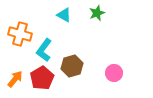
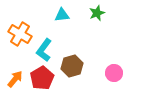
cyan triangle: moved 2 px left; rotated 35 degrees counterclockwise
orange cross: rotated 15 degrees clockwise
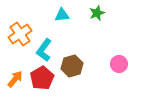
orange cross: rotated 25 degrees clockwise
pink circle: moved 5 px right, 9 px up
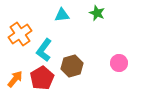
green star: rotated 28 degrees counterclockwise
pink circle: moved 1 px up
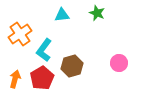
orange arrow: rotated 24 degrees counterclockwise
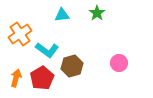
green star: rotated 14 degrees clockwise
cyan L-shape: moved 3 px right; rotated 90 degrees counterclockwise
orange arrow: moved 1 px right, 1 px up
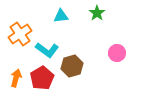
cyan triangle: moved 1 px left, 1 px down
pink circle: moved 2 px left, 10 px up
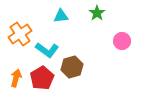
pink circle: moved 5 px right, 12 px up
brown hexagon: moved 1 px down
